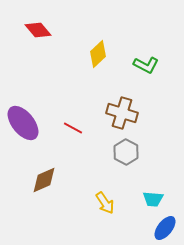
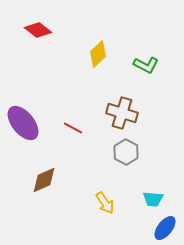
red diamond: rotated 12 degrees counterclockwise
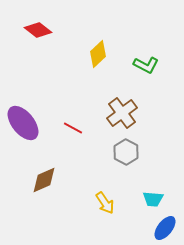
brown cross: rotated 36 degrees clockwise
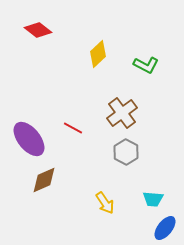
purple ellipse: moved 6 px right, 16 px down
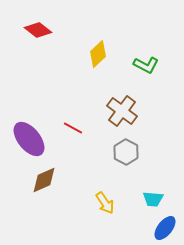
brown cross: moved 2 px up; rotated 16 degrees counterclockwise
